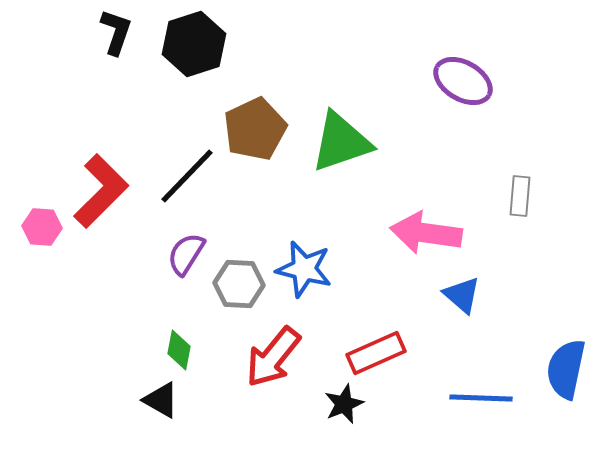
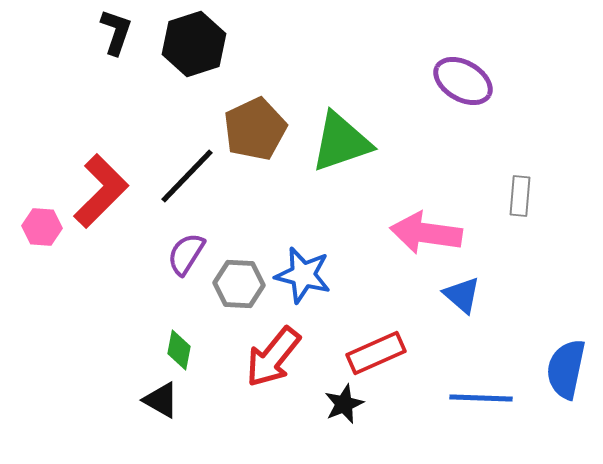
blue star: moved 1 px left, 6 px down
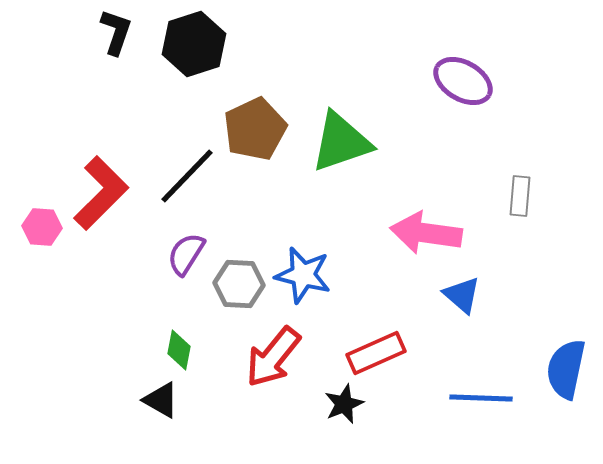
red L-shape: moved 2 px down
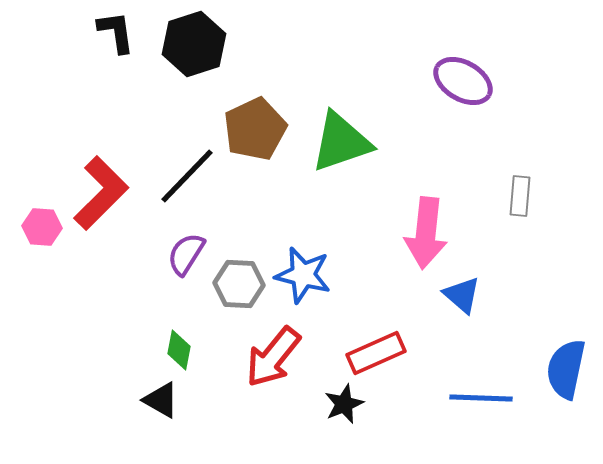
black L-shape: rotated 27 degrees counterclockwise
pink arrow: rotated 92 degrees counterclockwise
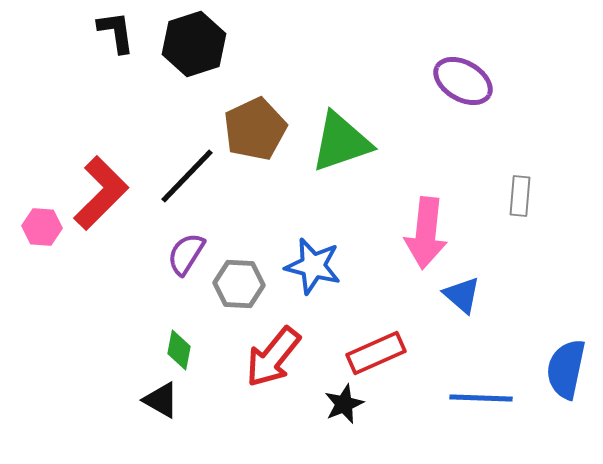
blue star: moved 10 px right, 9 px up
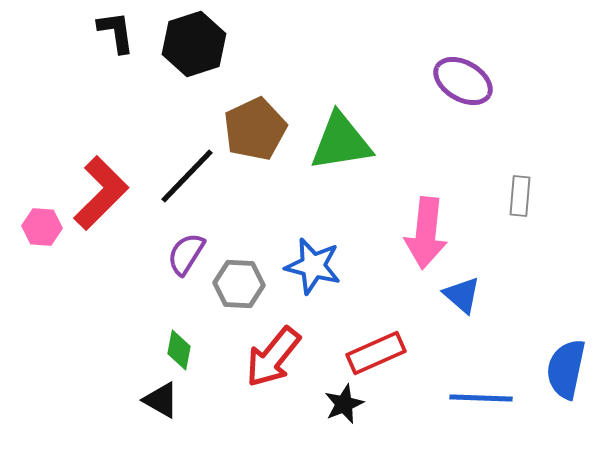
green triangle: rotated 10 degrees clockwise
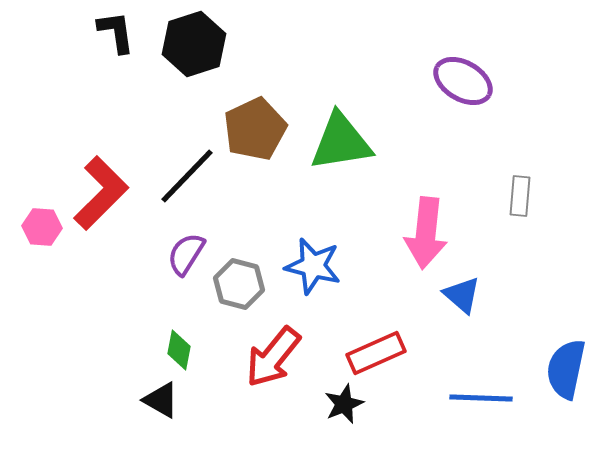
gray hexagon: rotated 12 degrees clockwise
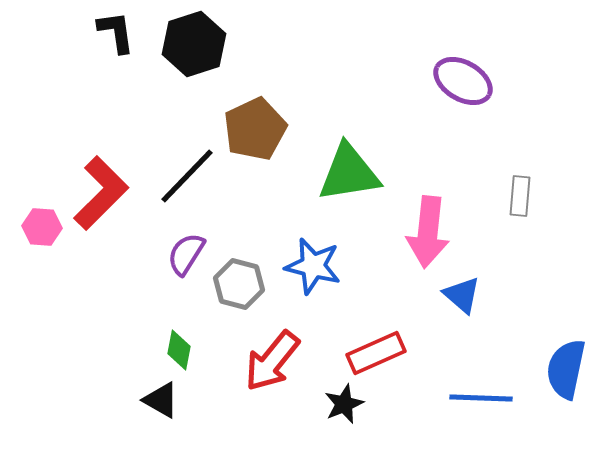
green triangle: moved 8 px right, 31 px down
pink arrow: moved 2 px right, 1 px up
red arrow: moved 1 px left, 4 px down
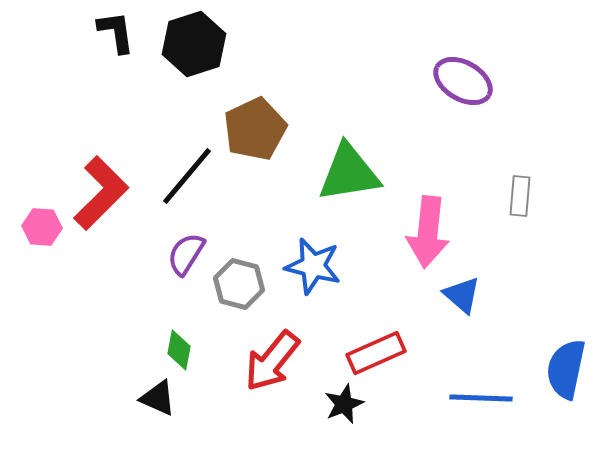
black line: rotated 4 degrees counterclockwise
black triangle: moved 3 px left, 2 px up; rotated 6 degrees counterclockwise
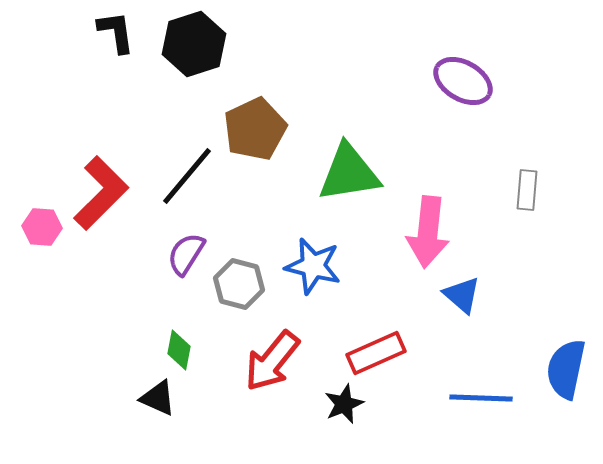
gray rectangle: moved 7 px right, 6 px up
